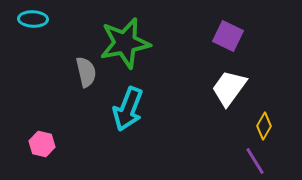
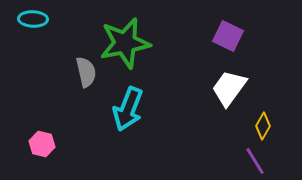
yellow diamond: moved 1 px left
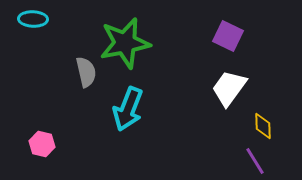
yellow diamond: rotated 32 degrees counterclockwise
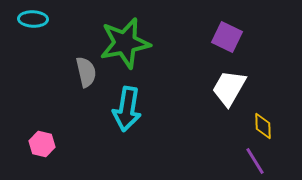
purple square: moved 1 px left, 1 px down
white trapezoid: rotated 6 degrees counterclockwise
cyan arrow: moved 1 px left; rotated 12 degrees counterclockwise
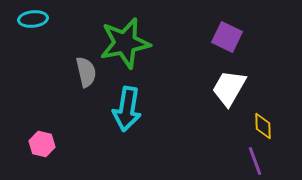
cyan ellipse: rotated 8 degrees counterclockwise
purple line: rotated 12 degrees clockwise
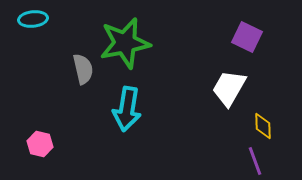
purple square: moved 20 px right
gray semicircle: moved 3 px left, 3 px up
pink hexagon: moved 2 px left
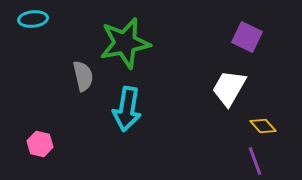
gray semicircle: moved 7 px down
yellow diamond: rotated 40 degrees counterclockwise
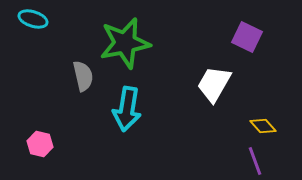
cyan ellipse: rotated 24 degrees clockwise
white trapezoid: moved 15 px left, 4 px up
